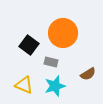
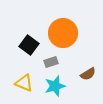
gray rectangle: rotated 32 degrees counterclockwise
yellow triangle: moved 2 px up
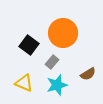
gray rectangle: moved 1 px right; rotated 32 degrees counterclockwise
cyan star: moved 2 px right, 1 px up
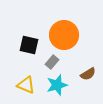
orange circle: moved 1 px right, 2 px down
black square: rotated 24 degrees counterclockwise
yellow triangle: moved 2 px right, 2 px down
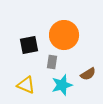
black square: rotated 24 degrees counterclockwise
gray rectangle: rotated 32 degrees counterclockwise
cyan star: moved 5 px right
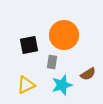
yellow triangle: rotated 48 degrees counterclockwise
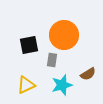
gray rectangle: moved 2 px up
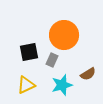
black square: moved 7 px down
gray rectangle: rotated 16 degrees clockwise
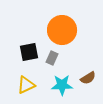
orange circle: moved 2 px left, 5 px up
gray rectangle: moved 2 px up
brown semicircle: moved 4 px down
cyan star: rotated 15 degrees clockwise
